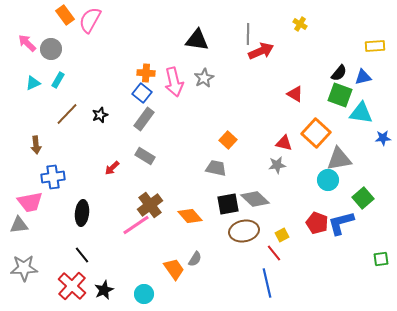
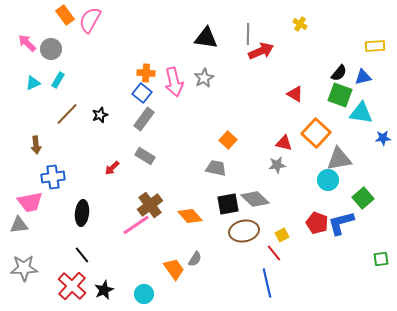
black triangle at (197, 40): moved 9 px right, 2 px up
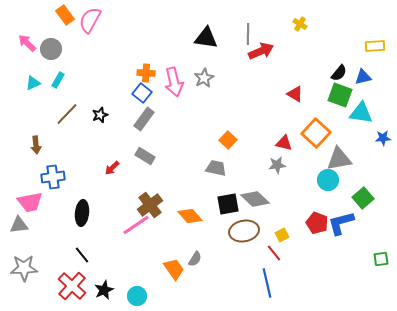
cyan circle at (144, 294): moved 7 px left, 2 px down
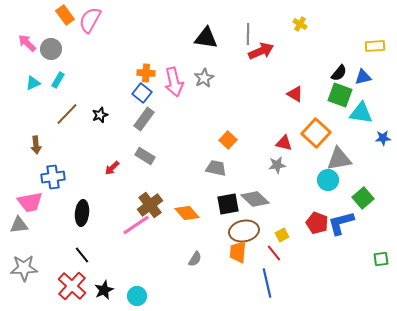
orange diamond at (190, 216): moved 3 px left, 3 px up
orange trapezoid at (174, 269): moved 64 px right, 17 px up; rotated 140 degrees counterclockwise
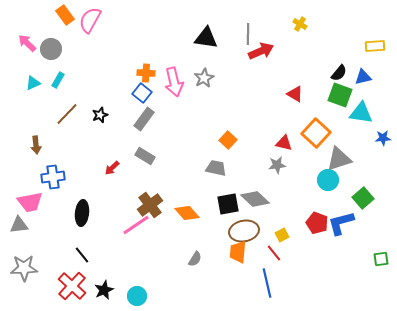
gray triangle at (339, 159): rotated 8 degrees counterclockwise
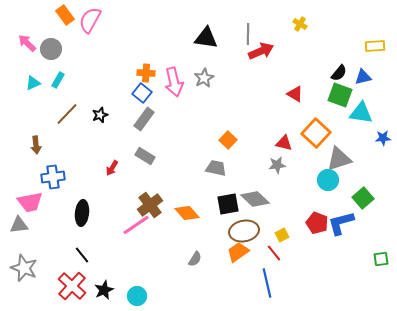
red arrow at (112, 168): rotated 14 degrees counterclockwise
orange trapezoid at (238, 252): rotated 50 degrees clockwise
gray star at (24, 268): rotated 24 degrees clockwise
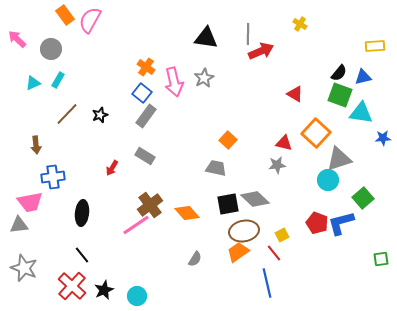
pink arrow at (27, 43): moved 10 px left, 4 px up
orange cross at (146, 73): moved 6 px up; rotated 30 degrees clockwise
gray rectangle at (144, 119): moved 2 px right, 3 px up
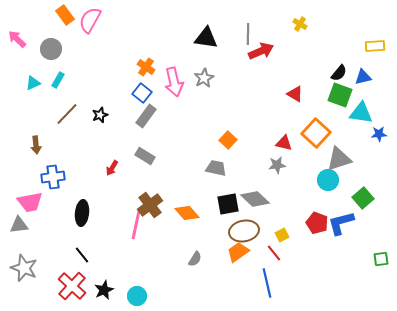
blue star at (383, 138): moved 4 px left, 4 px up
pink line at (136, 225): rotated 44 degrees counterclockwise
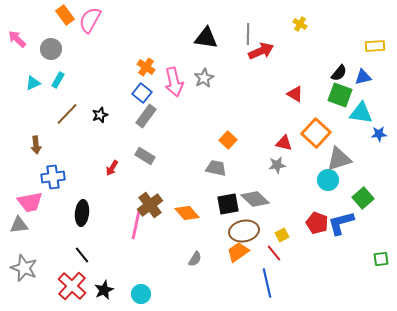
cyan circle at (137, 296): moved 4 px right, 2 px up
